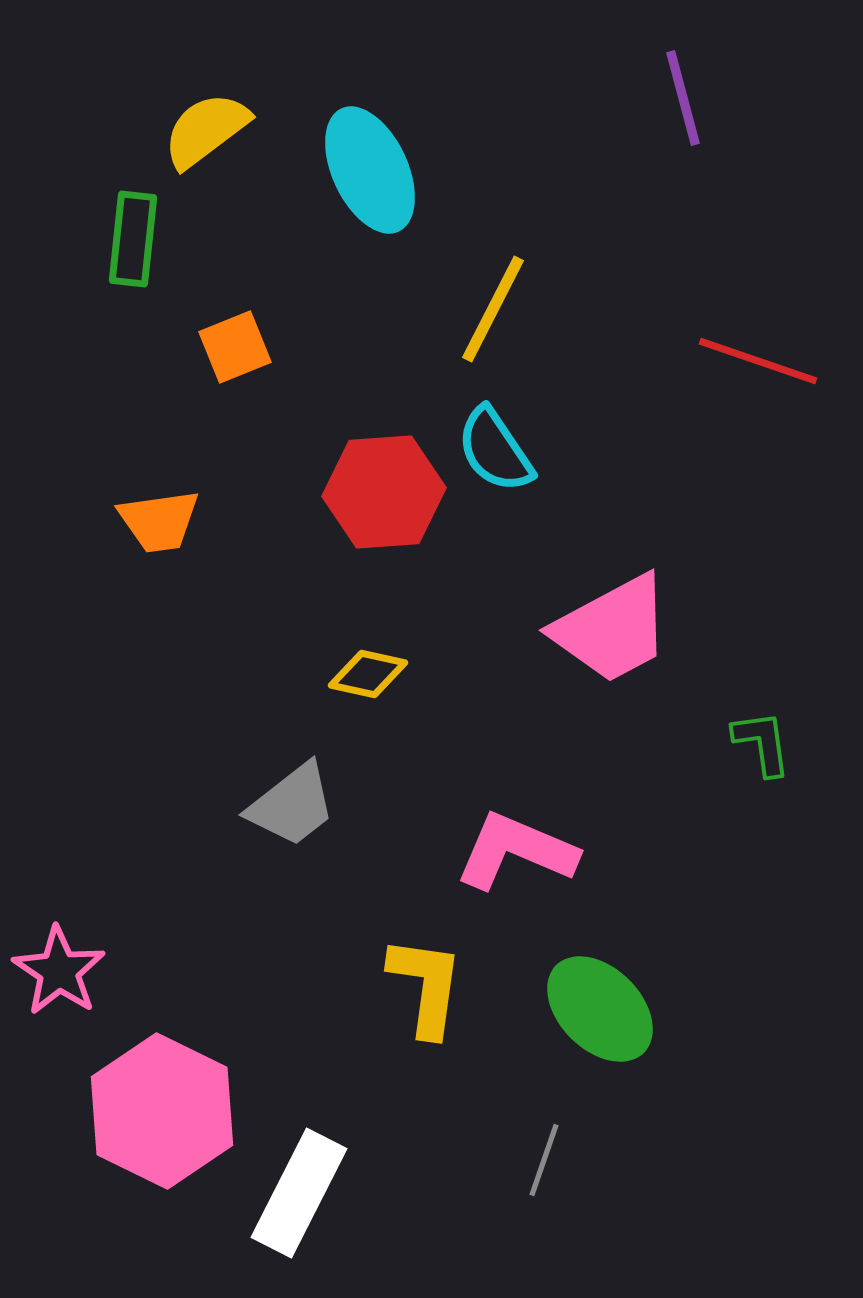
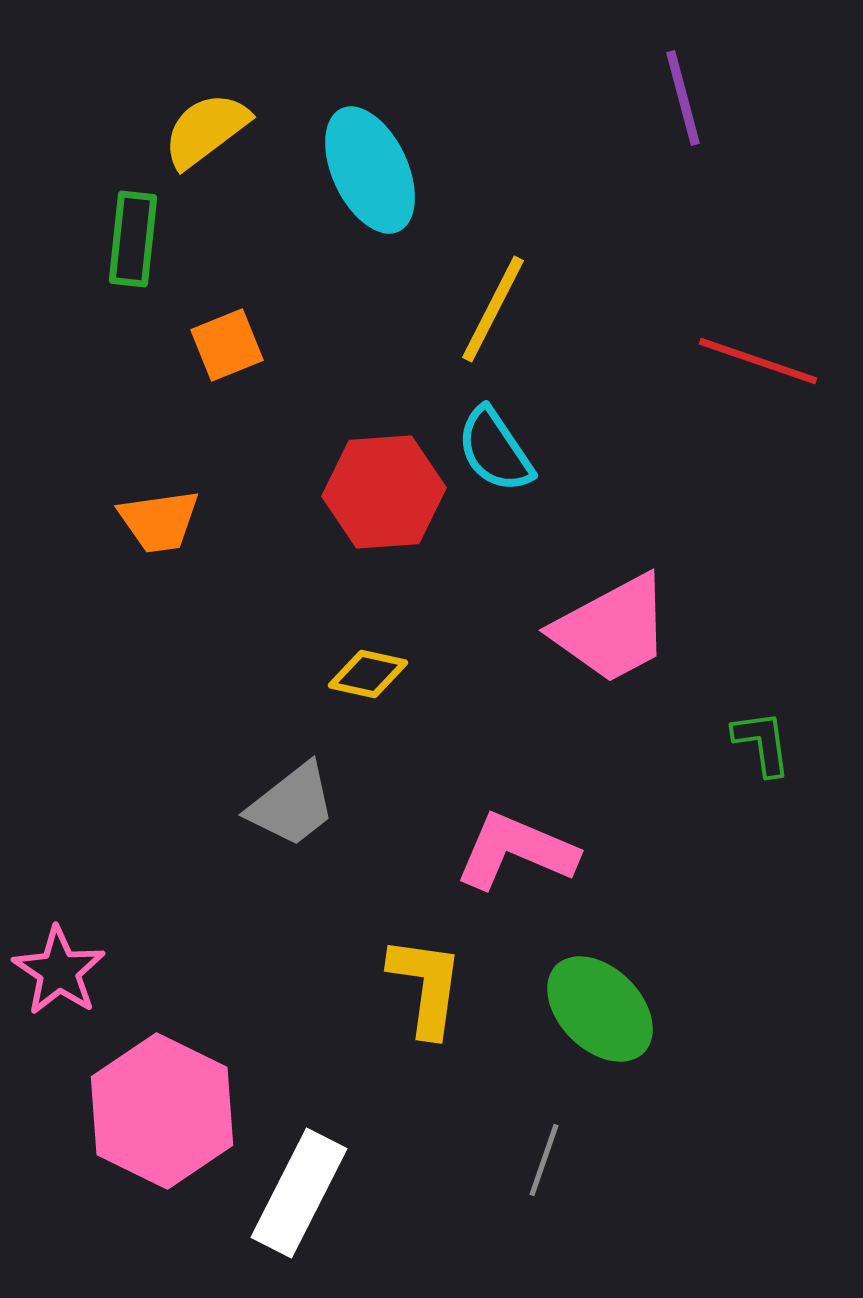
orange square: moved 8 px left, 2 px up
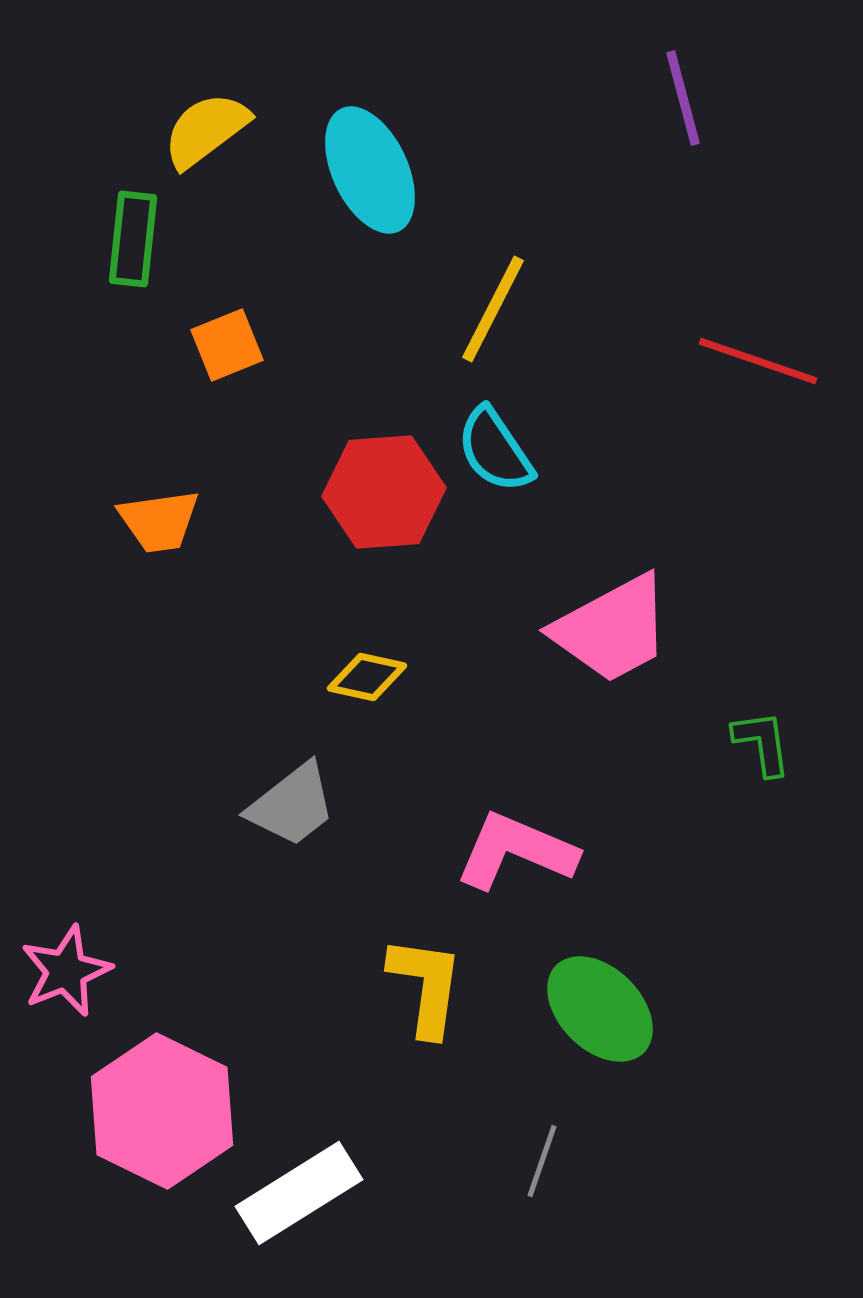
yellow diamond: moved 1 px left, 3 px down
pink star: moved 7 px right; rotated 16 degrees clockwise
gray line: moved 2 px left, 1 px down
white rectangle: rotated 31 degrees clockwise
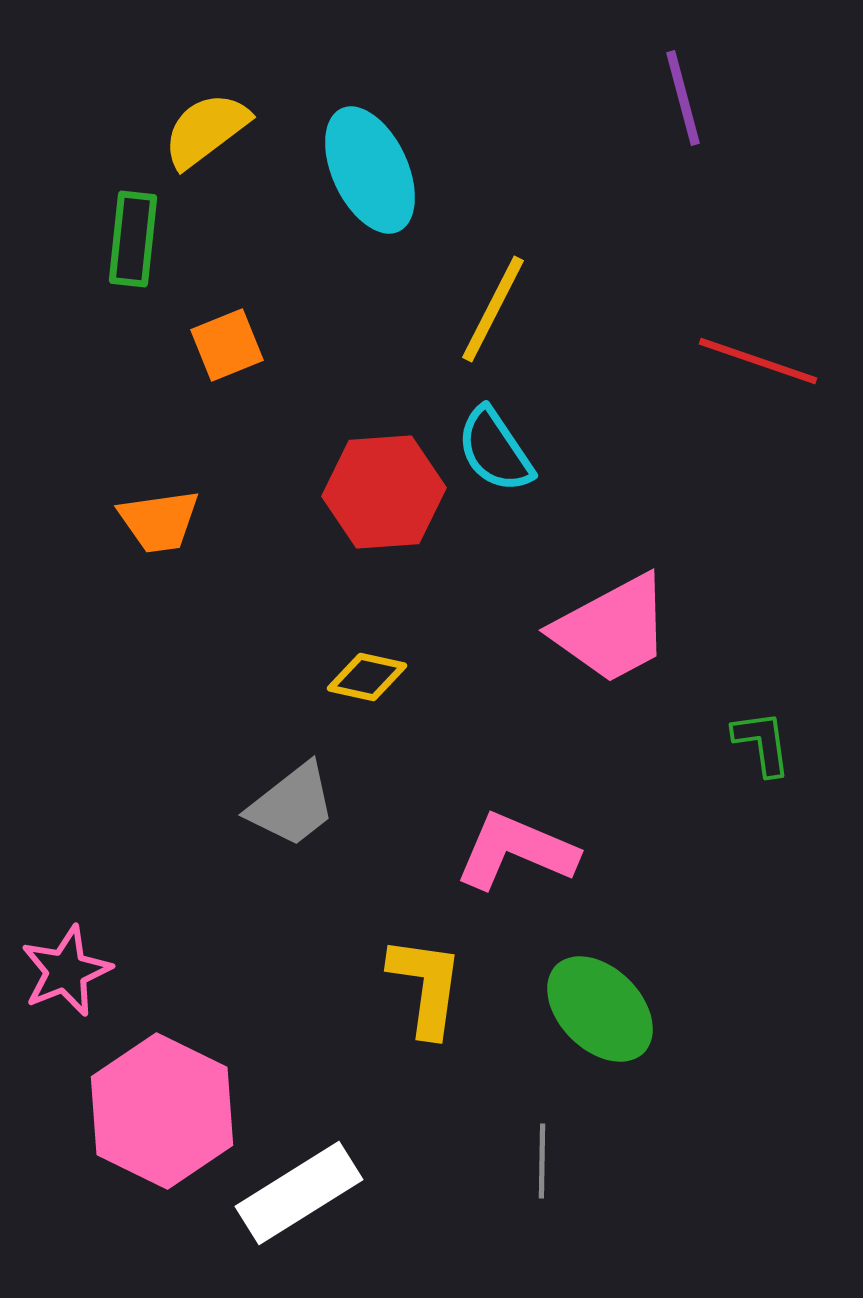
gray line: rotated 18 degrees counterclockwise
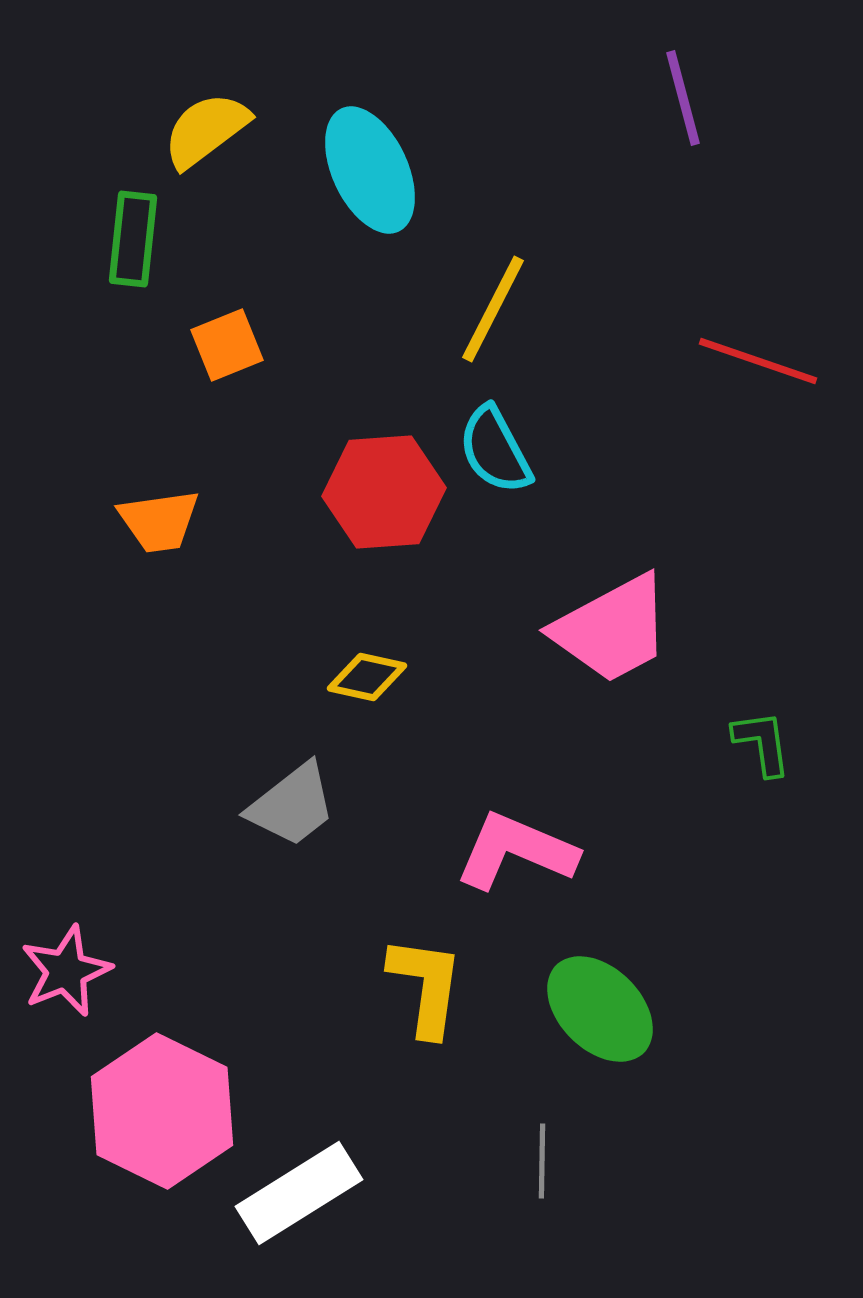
cyan semicircle: rotated 6 degrees clockwise
